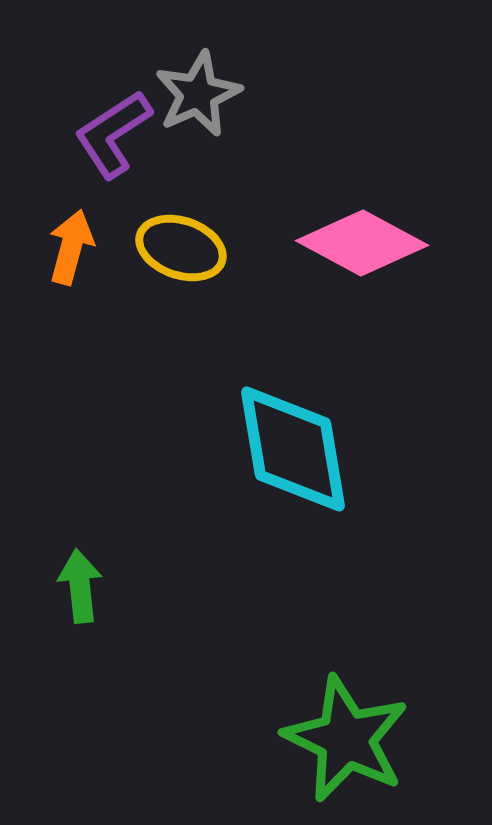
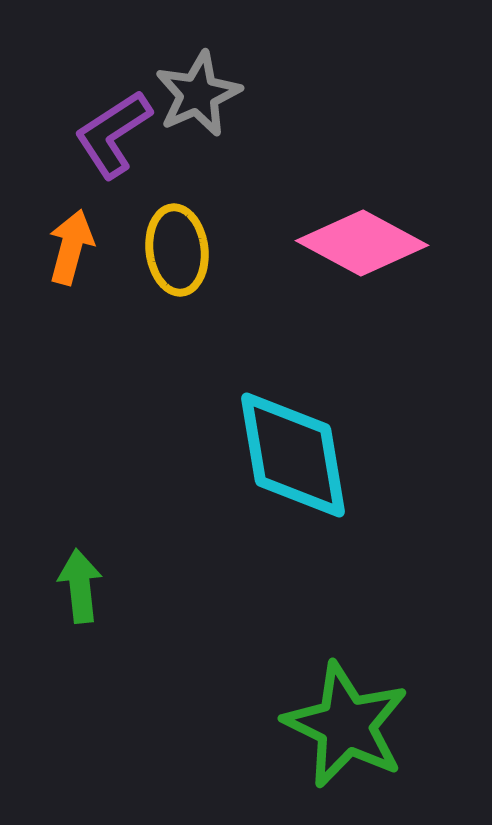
yellow ellipse: moved 4 px left, 2 px down; rotated 64 degrees clockwise
cyan diamond: moved 6 px down
green star: moved 14 px up
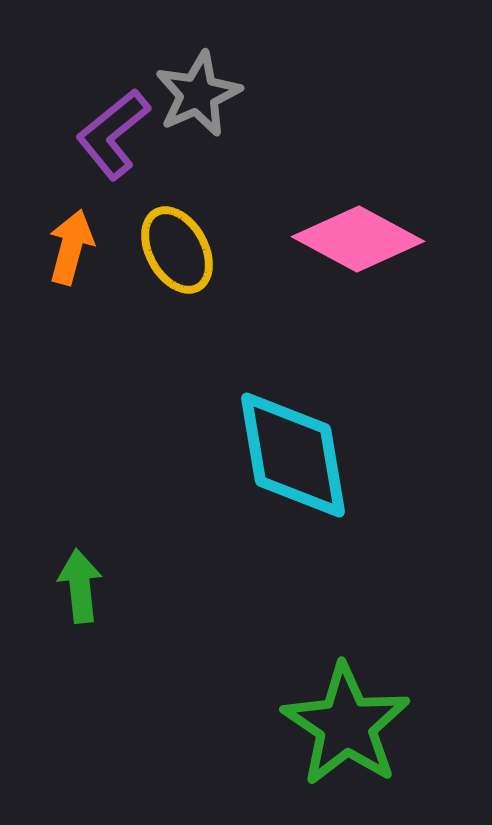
purple L-shape: rotated 6 degrees counterclockwise
pink diamond: moved 4 px left, 4 px up
yellow ellipse: rotated 22 degrees counterclockwise
green star: rotated 8 degrees clockwise
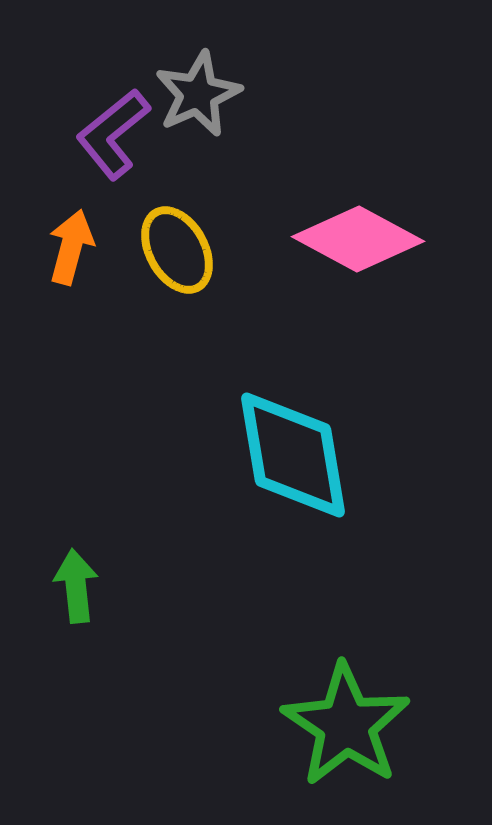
green arrow: moved 4 px left
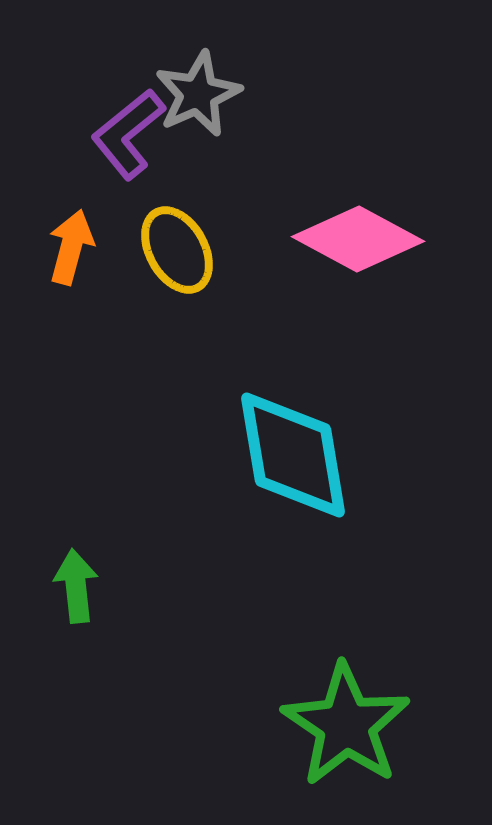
purple L-shape: moved 15 px right
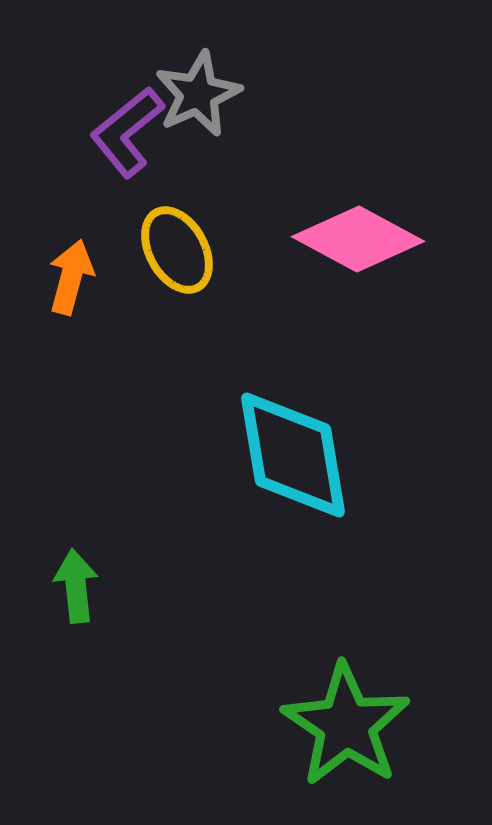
purple L-shape: moved 1 px left, 2 px up
orange arrow: moved 30 px down
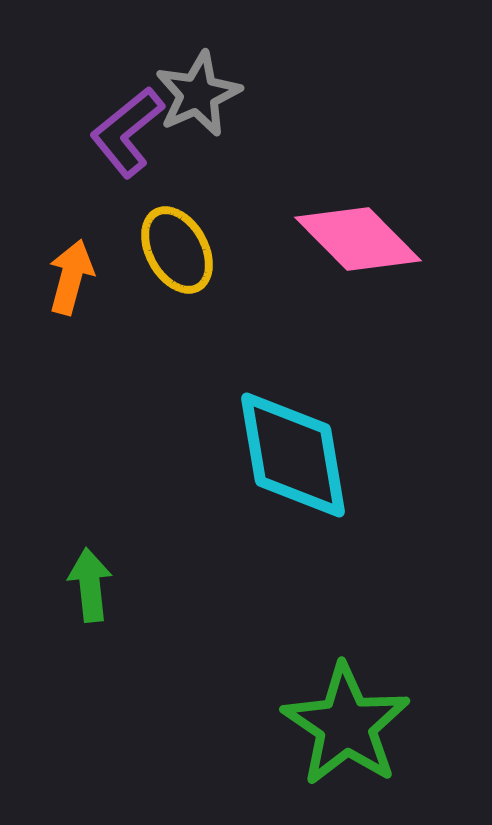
pink diamond: rotated 17 degrees clockwise
green arrow: moved 14 px right, 1 px up
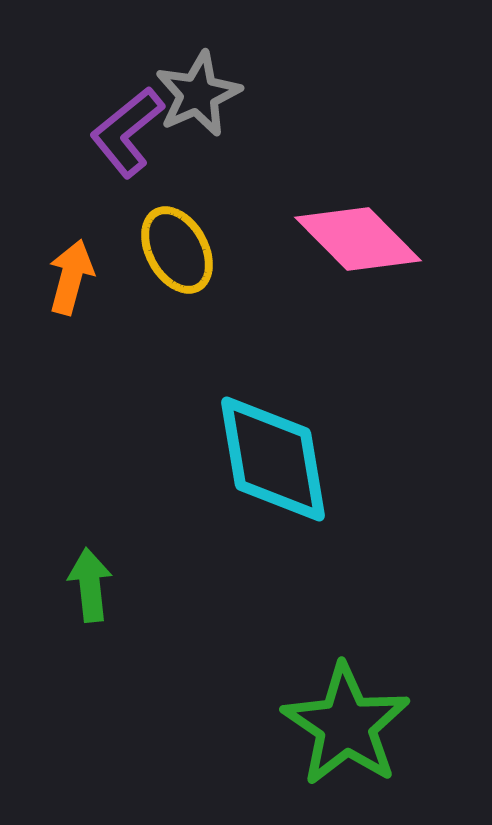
cyan diamond: moved 20 px left, 4 px down
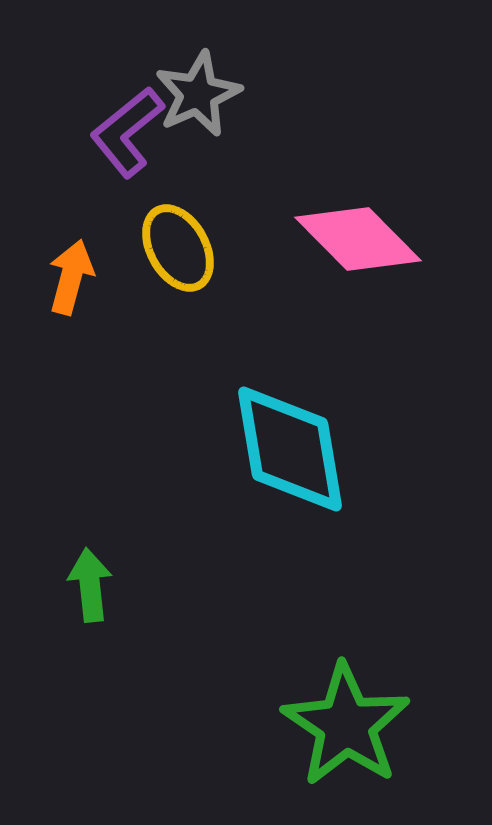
yellow ellipse: moved 1 px right, 2 px up
cyan diamond: moved 17 px right, 10 px up
